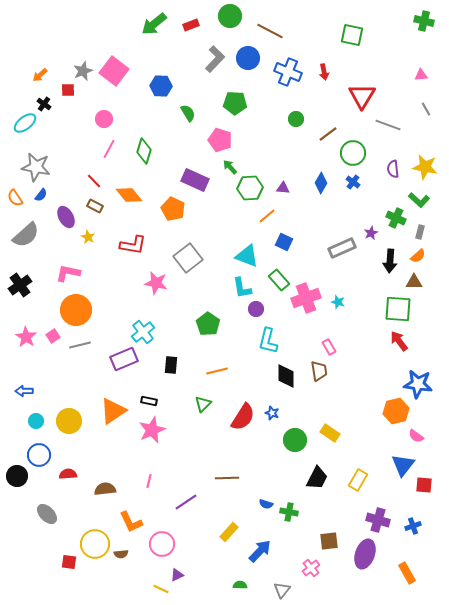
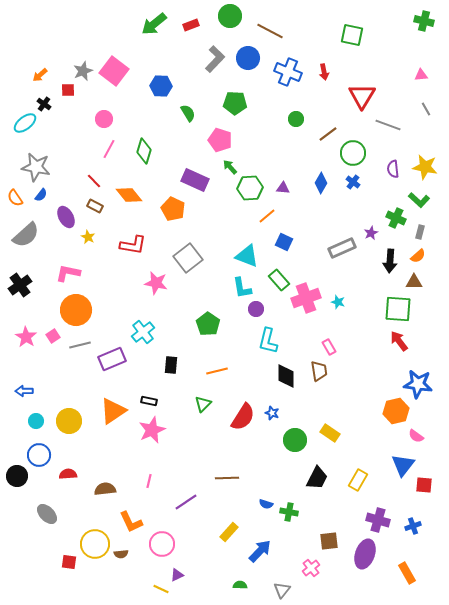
purple rectangle at (124, 359): moved 12 px left
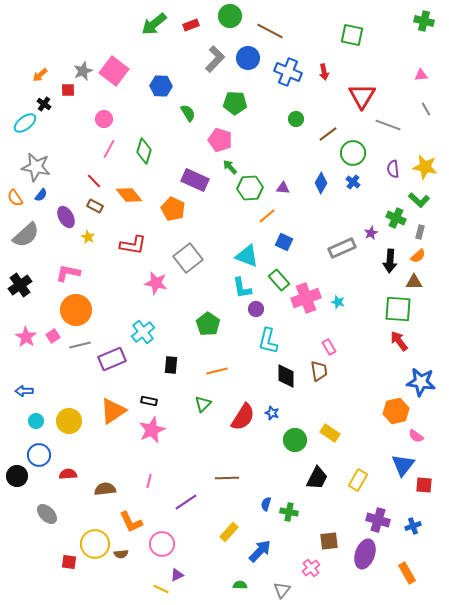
blue star at (418, 384): moved 3 px right, 2 px up
blue semicircle at (266, 504): rotated 88 degrees clockwise
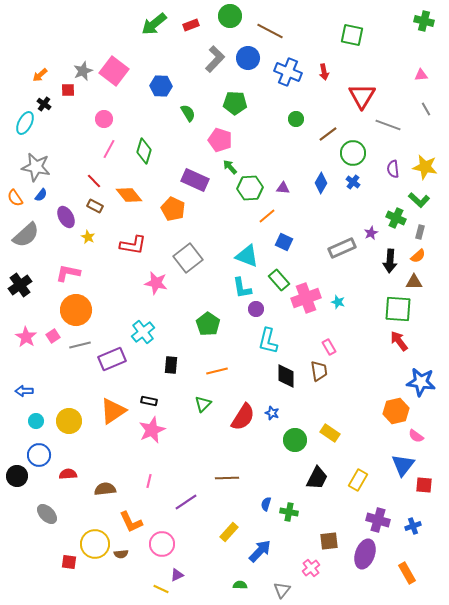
cyan ellipse at (25, 123): rotated 25 degrees counterclockwise
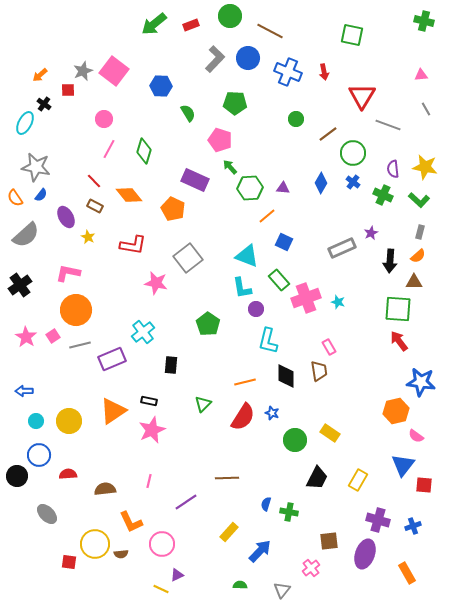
green cross at (396, 218): moved 13 px left, 23 px up
orange line at (217, 371): moved 28 px right, 11 px down
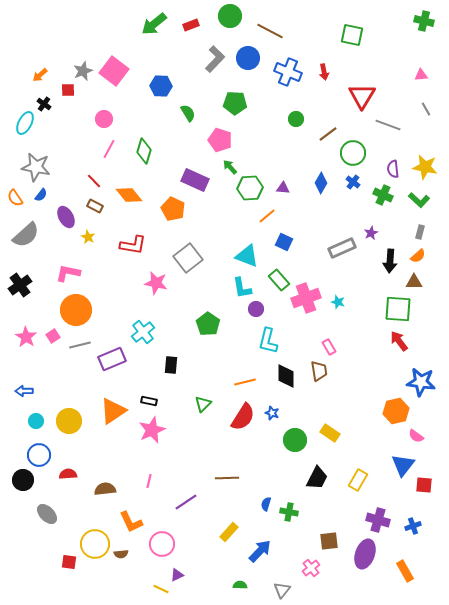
black circle at (17, 476): moved 6 px right, 4 px down
orange rectangle at (407, 573): moved 2 px left, 2 px up
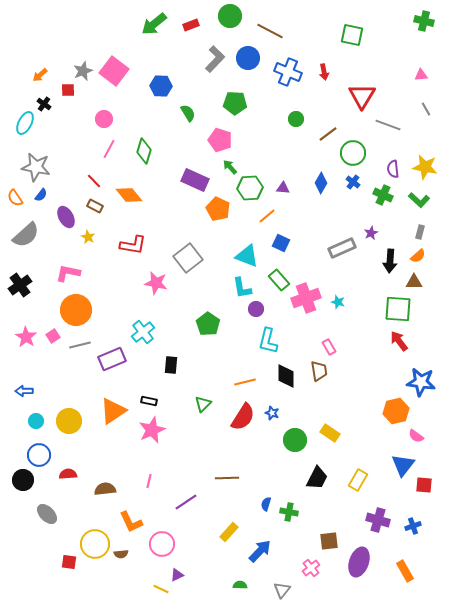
orange pentagon at (173, 209): moved 45 px right
blue square at (284, 242): moved 3 px left, 1 px down
purple ellipse at (365, 554): moved 6 px left, 8 px down
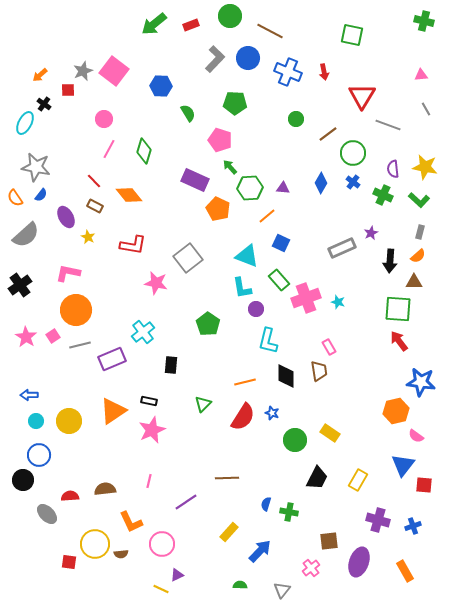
blue arrow at (24, 391): moved 5 px right, 4 px down
red semicircle at (68, 474): moved 2 px right, 22 px down
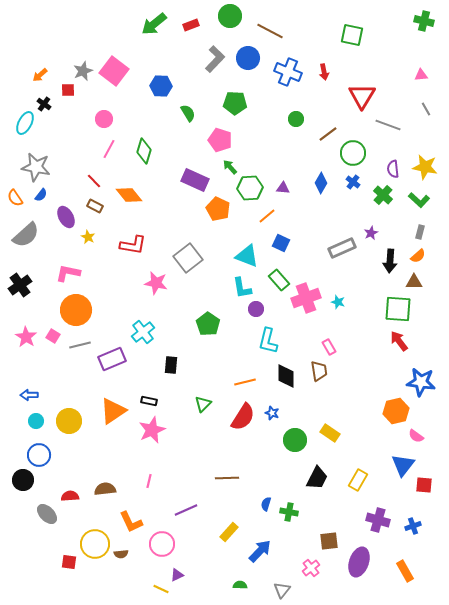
green cross at (383, 195): rotated 18 degrees clockwise
pink square at (53, 336): rotated 24 degrees counterclockwise
purple line at (186, 502): moved 8 px down; rotated 10 degrees clockwise
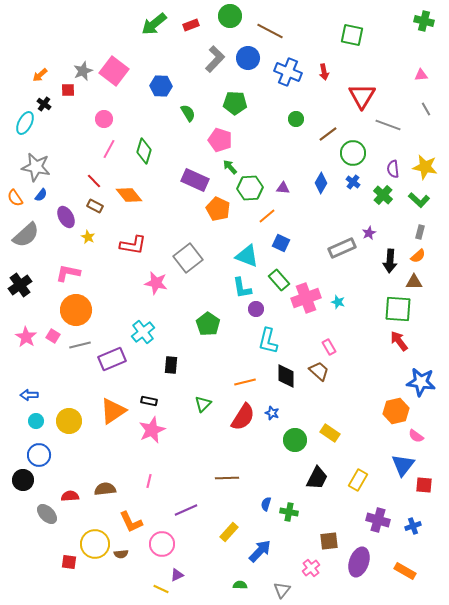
purple star at (371, 233): moved 2 px left
brown trapezoid at (319, 371): rotated 40 degrees counterclockwise
orange rectangle at (405, 571): rotated 30 degrees counterclockwise
